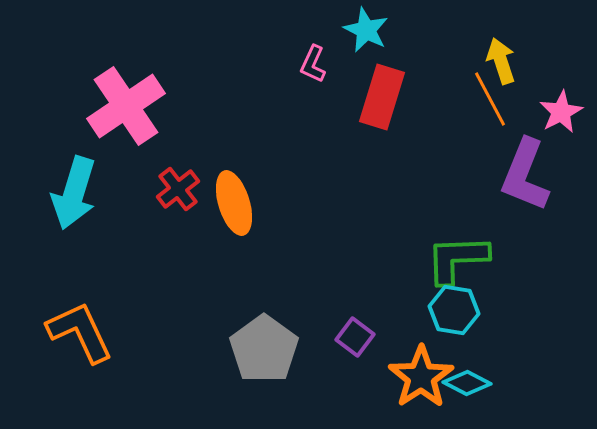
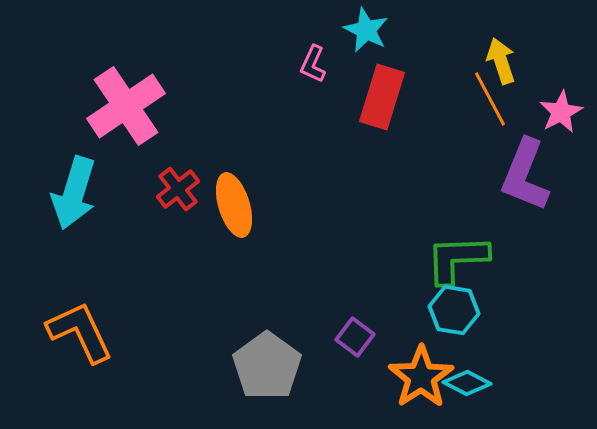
orange ellipse: moved 2 px down
gray pentagon: moved 3 px right, 17 px down
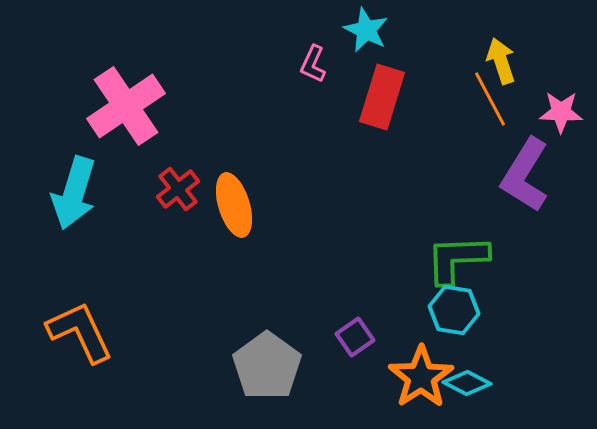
pink star: rotated 30 degrees clockwise
purple L-shape: rotated 10 degrees clockwise
purple square: rotated 18 degrees clockwise
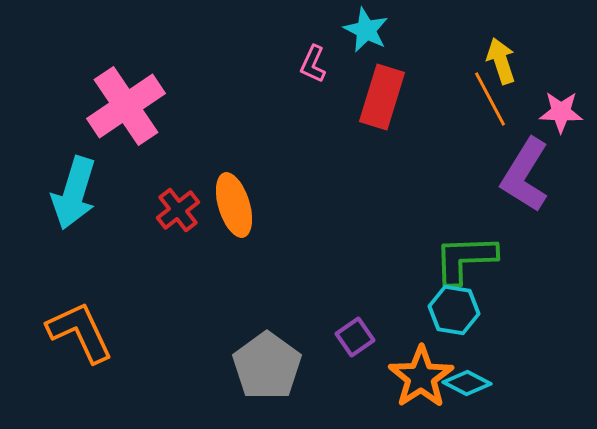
red cross: moved 21 px down
green L-shape: moved 8 px right
